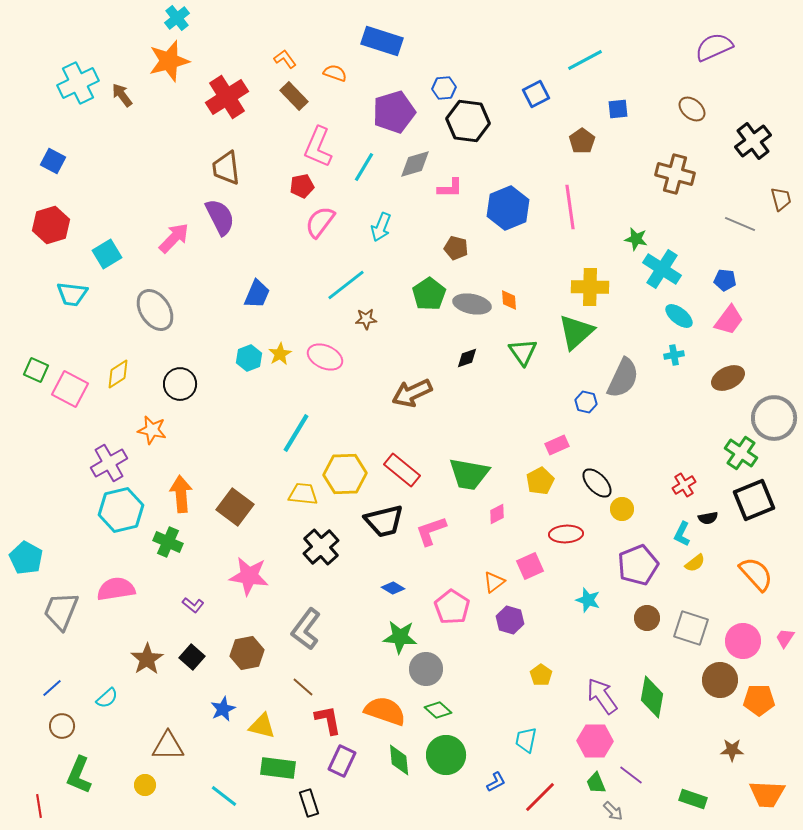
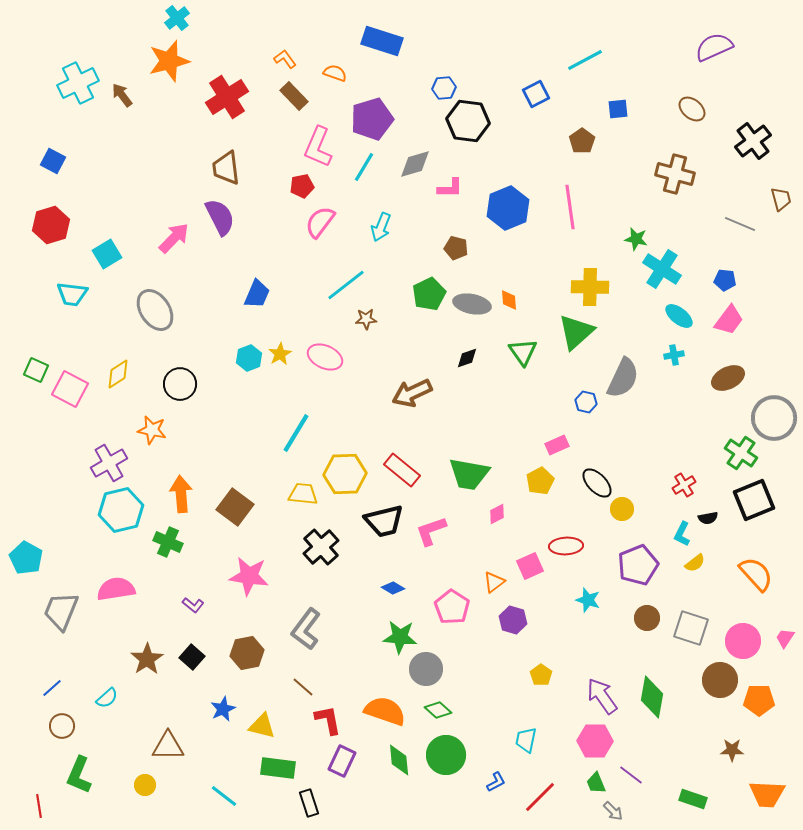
purple pentagon at (394, 112): moved 22 px left, 7 px down
green pentagon at (429, 294): rotated 8 degrees clockwise
red ellipse at (566, 534): moved 12 px down
purple hexagon at (510, 620): moved 3 px right
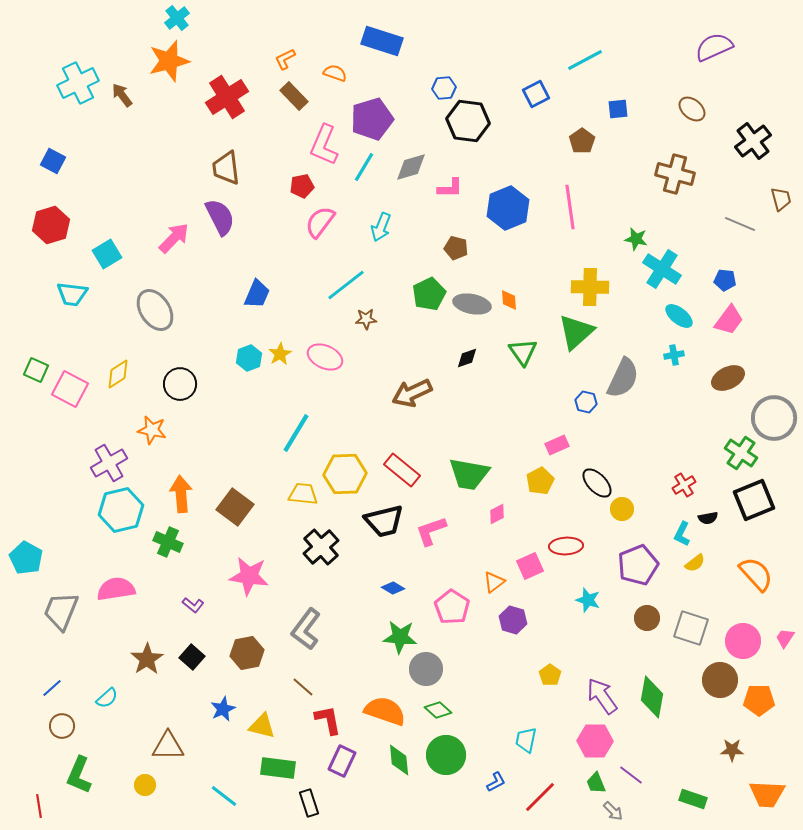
orange L-shape at (285, 59): rotated 80 degrees counterclockwise
pink L-shape at (318, 147): moved 6 px right, 2 px up
gray diamond at (415, 164): moved 4 px left, 3 px down
yellow pentagon at (541, 675): moved 9 px right
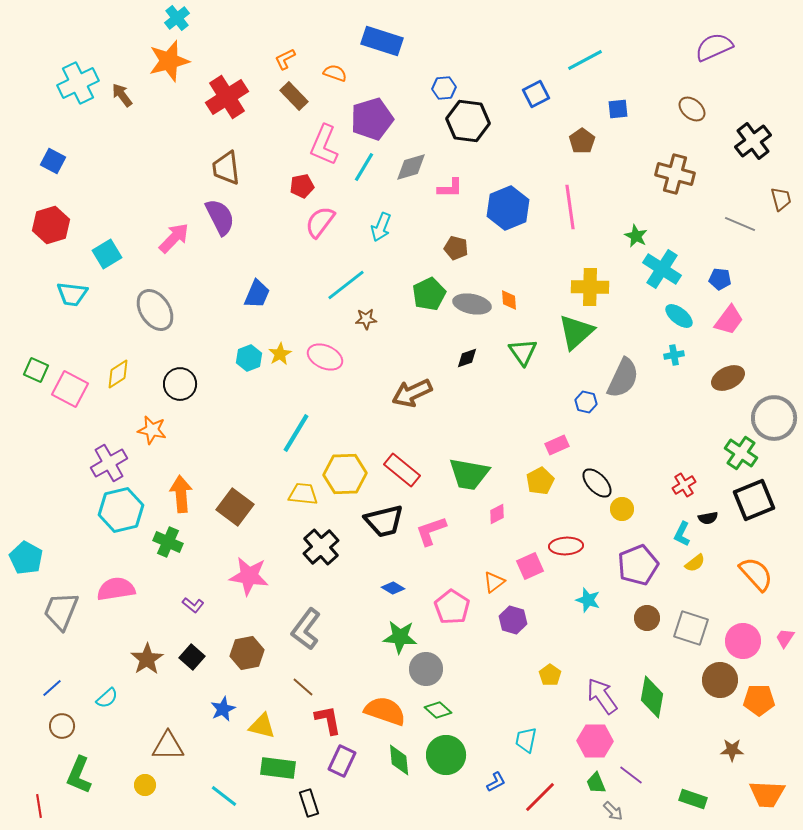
green star at (636, 239): moved 3 px up; rotated 15 degrees clockwise
blue pentagon at (725, 280): moved 5 px left, 1 px up
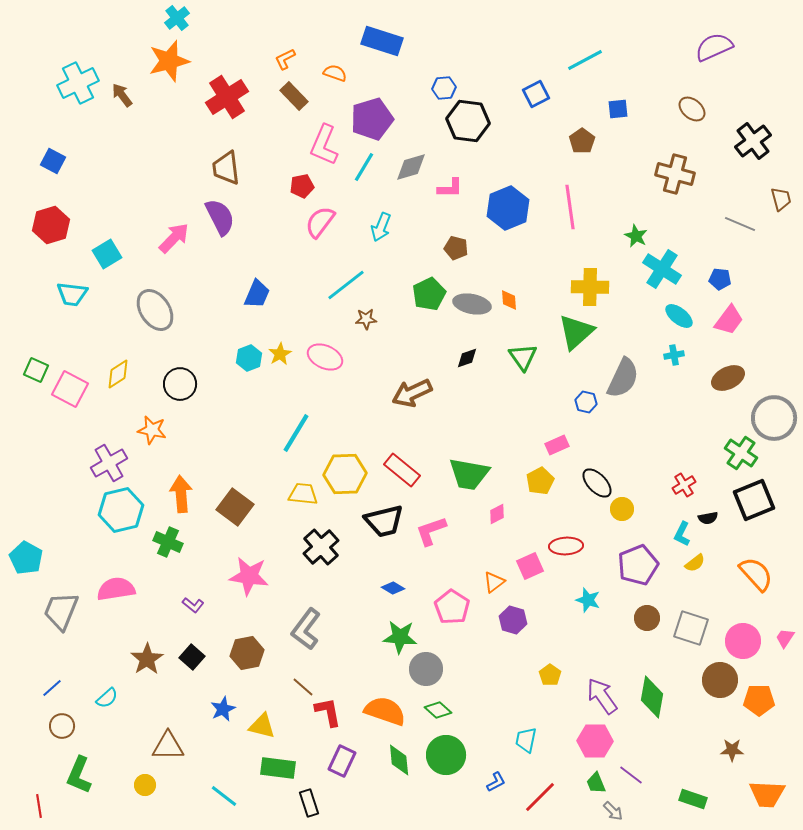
green triangle at (523, 352): moved 5 px down
red L-shape at (328, 720): moved 8 px up
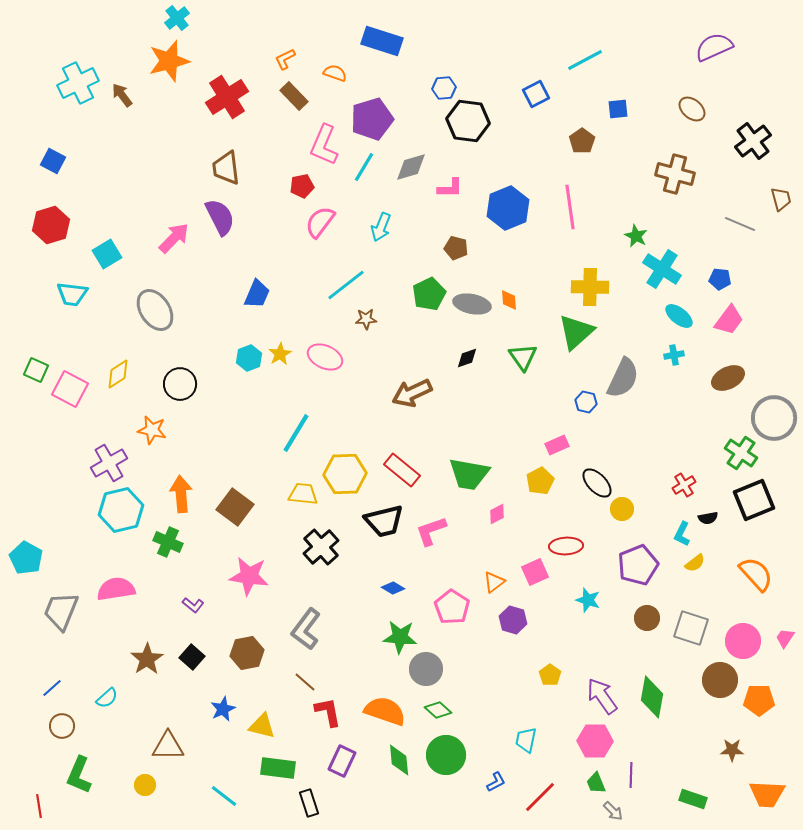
pink square at (530, 566): moved 5 px right, 6 px down
brown line at (303, 687): moved 2 px right, 5 px up
purple line at (631, 775): rotated 55 degrees clockwise
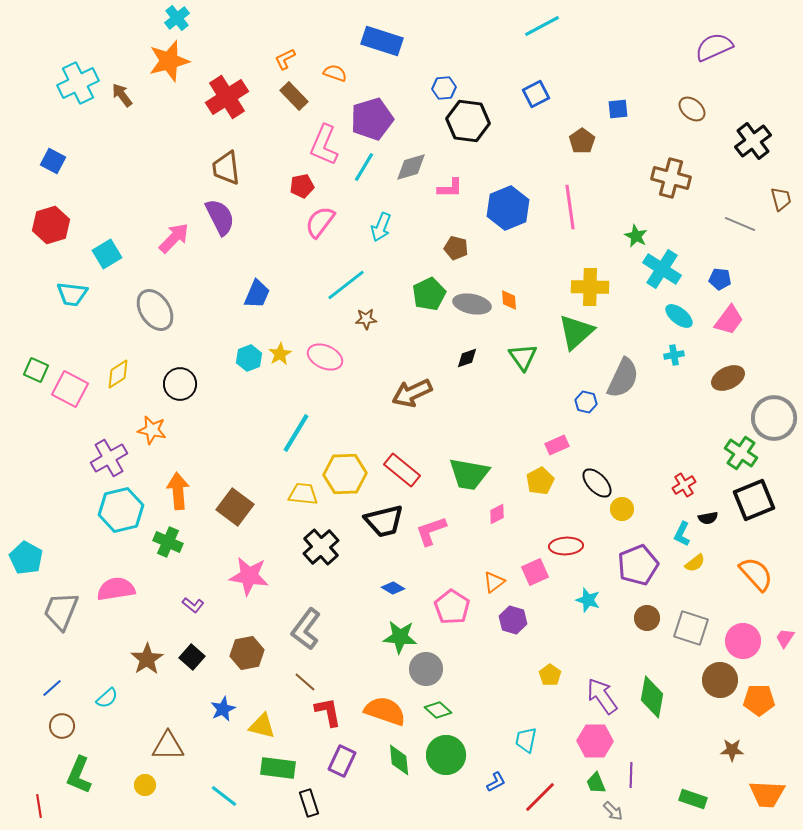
cyan line at (585, 60): moved 43 px left, 34 px up
brown cross at (675, 174): moved 4 px left, 4 px down
purple cross at (109, 463): moved 5 px up
orange arrow at (181, 494): moved 3 px left, 3 px up
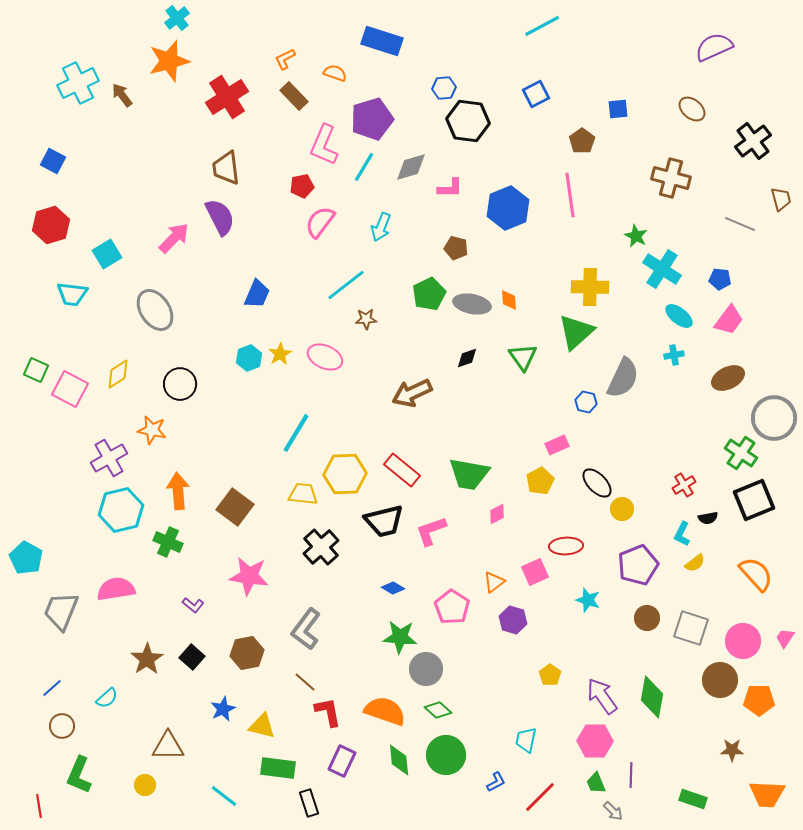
pink line at (570, 207): moved 12 px up
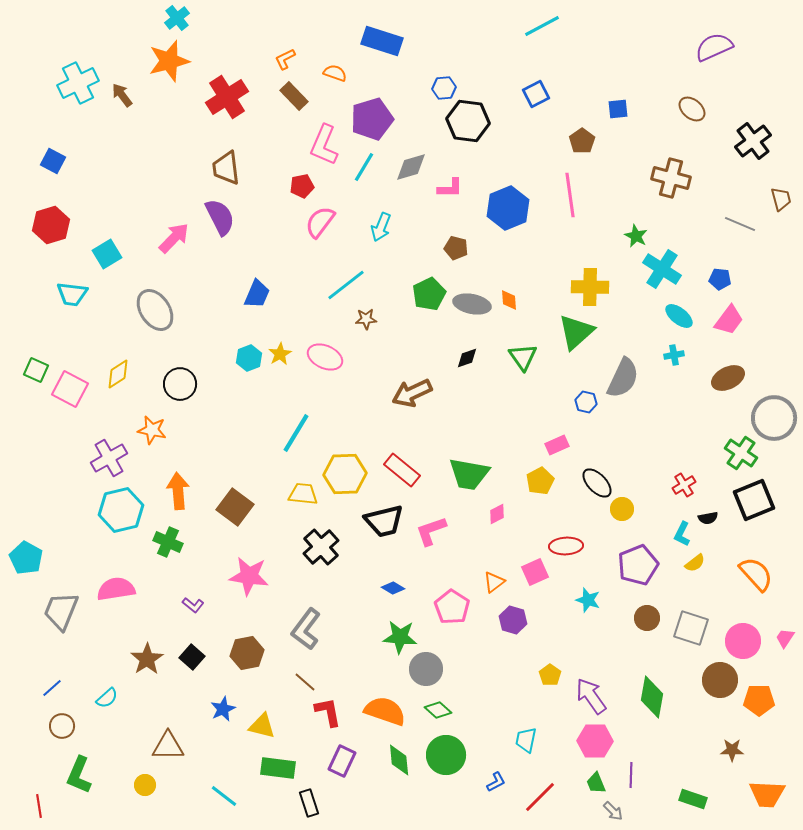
purple arrow at (602, 696): moved 11 px left
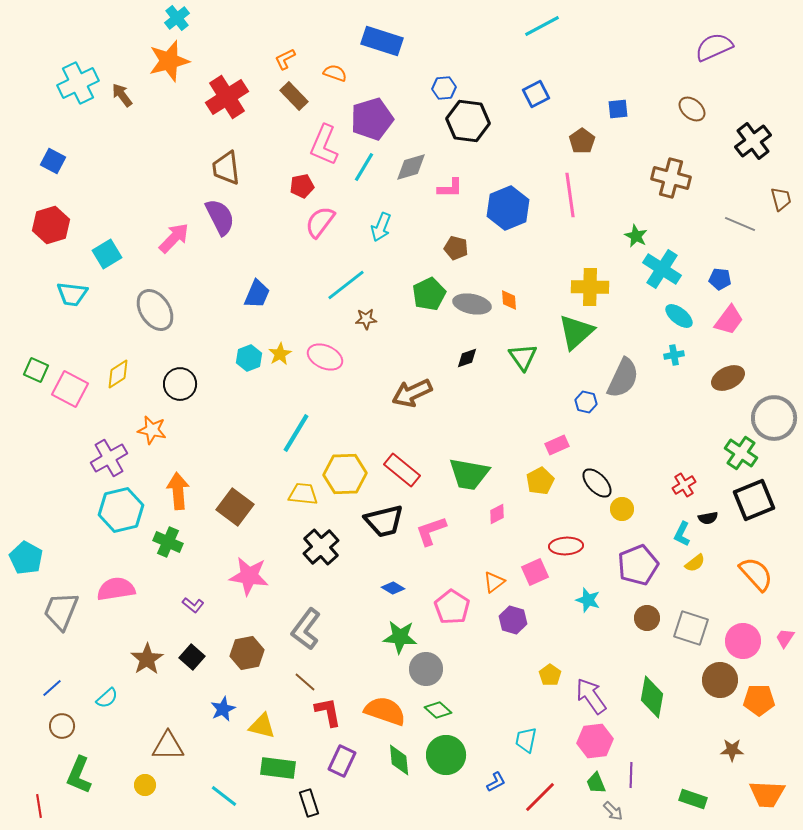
pink hexagon at (595, 741): rotated 8 degrees counterclockwise
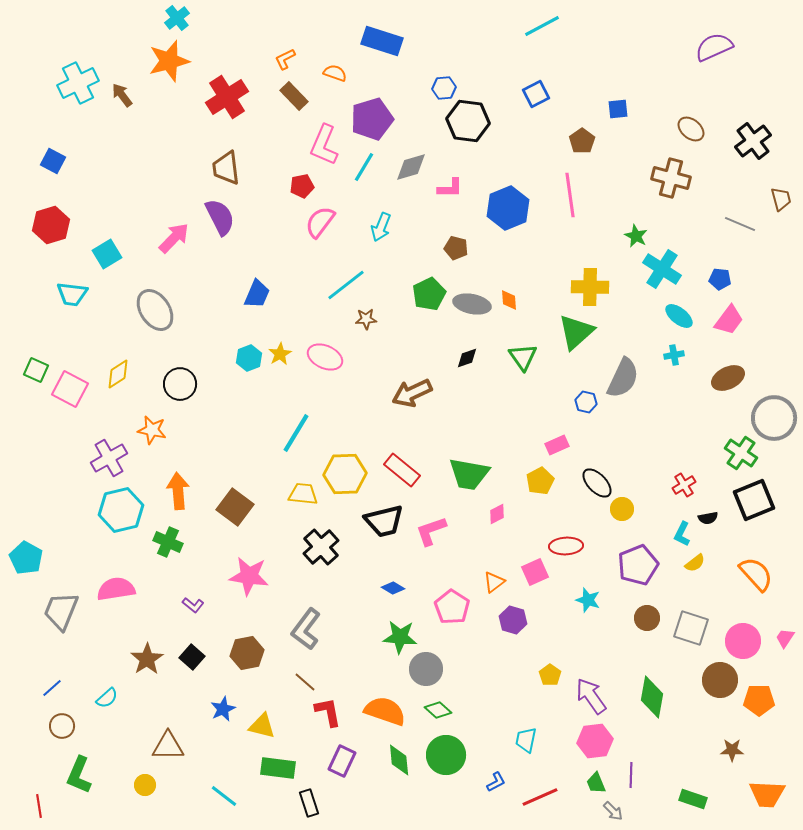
brown ellipse at (692, 109): moved 1 px left, 20 px down
red line at (540, 797): rotated 21 degrees clockwise
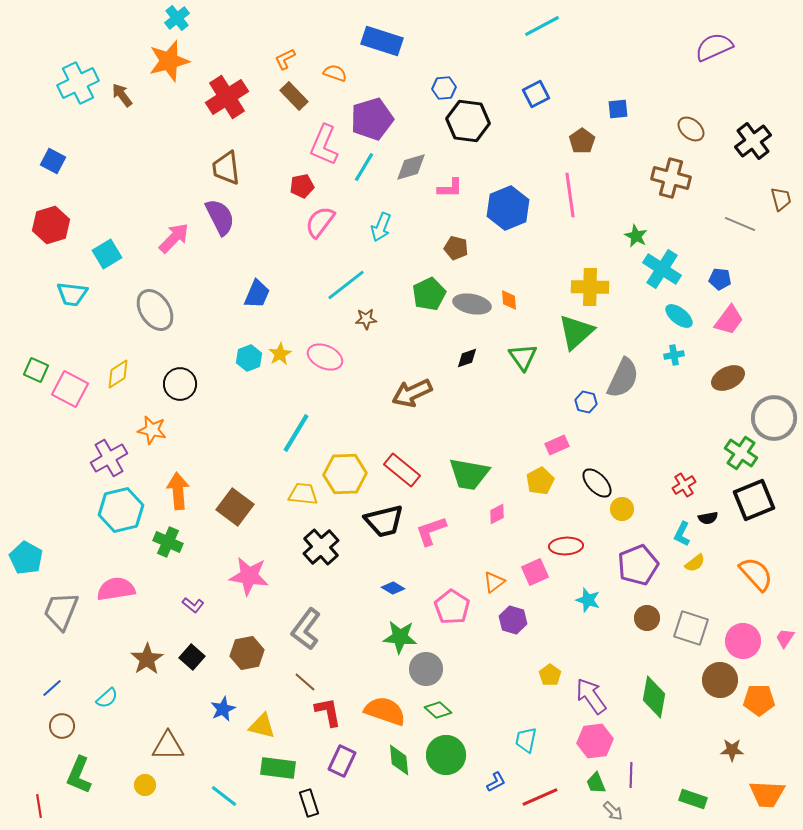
green diamond at (652, 697): moved 2 px right
